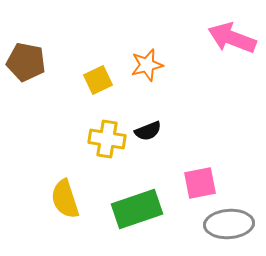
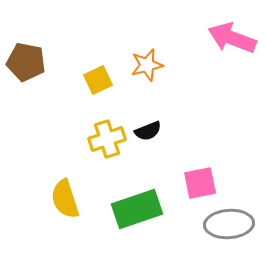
yellow cross: rotated 27 degrees counterclockwise
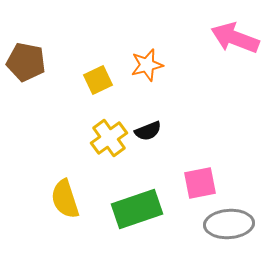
pink arrow: moved 3 px right
yellow cross: moved 2 px right, 1 px up; rotated 18 degrees counterclockwise
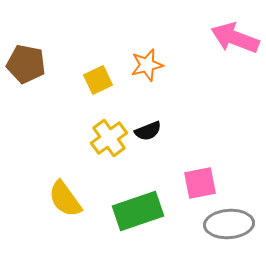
brown pentagon: moved 2 px down
yellow semicircle: rotated 18 degrees counterclockwise
green rectangle: moved 1 px right, 2 px down
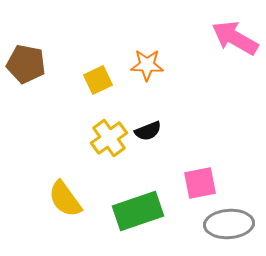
pink arrow: rotated 9 degrees clockwise
orange star: rotated 16 degrees clockwise
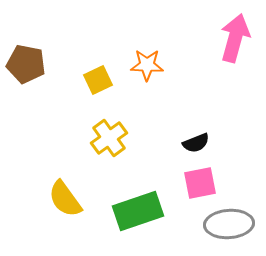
pink arrow: rotated 75 degrees clockwise
black semicircle: moved 48 px right, 12 px down
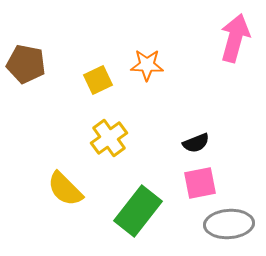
yellow semicircle: moved 10 px up; rotated 9 degrees counterclockwise
green rectangle: rotated 33 degrees counterclockwise
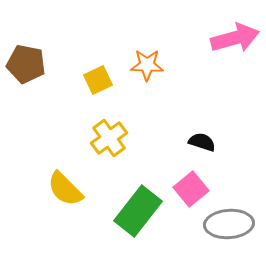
pink arrow: rotated 60 degrees clockwise
black semicircle: moved 6 px right, 1 px up; rotated 140 degrees counterclockwise
pink square: moved 9 px left, 6 px down; rotated 28 degrees counterclockwise
